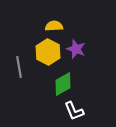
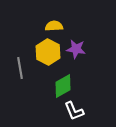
purple star: rotated 12 degrees counterclockwise
gray line: moved 1 px right, 1 px down
green diamond: moved 2 px down
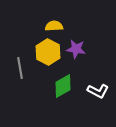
white L-shape: moved 24 px right, 20 px up; rotated 40 degrees counterclockwise
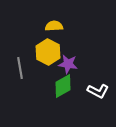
purple star: moved 8 px left, 15 px down
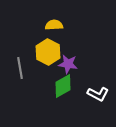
yellow semicircle: moved 1 px up
white L-shape: moved 3 px down
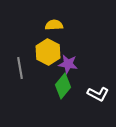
green diamond: rotated 20 degrees counterclockwise
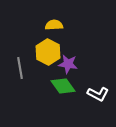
green diamond: rotated 75 degrees counterclockwise
